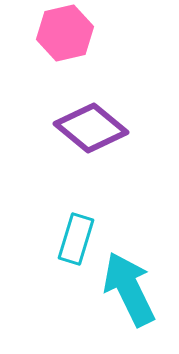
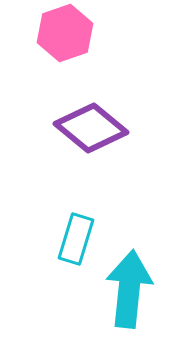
pink hexagon: rotated 6 degrees counterclockwise
cyan arrow: rotated 32 degrees clockwise
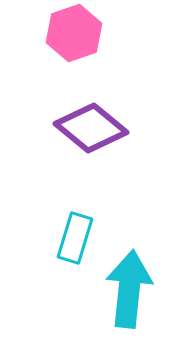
pink hexagon: moved 9 px right
cyan rectangle: moved 1 px left, 1 px up
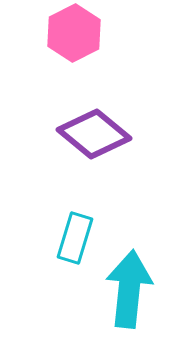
pink hexagon: rotated 8 degrees counterclockwise
purple diamond: moved 3 px right, 6 px down
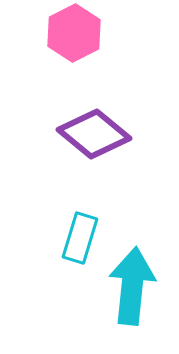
cyan rectangle: moved 5 px right
cyan arrow: moved 3 px right, 3 px up
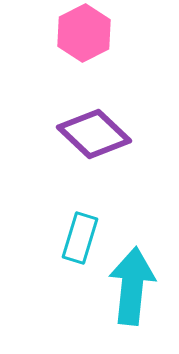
pink hexagon: moved 10 px right
purple diamond: rotated 4 degrees clockwise
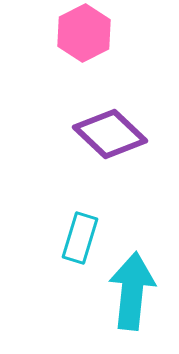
purple diamond: moved 16 px right
cyan arrow: moved 5 px down
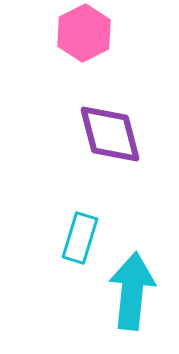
purple diamond: rotated 32 degrees clockwise
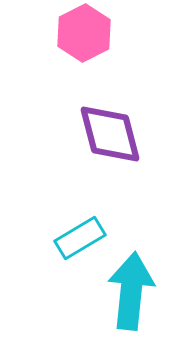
cyan rectangle: rotated 42 degrees clockwise
cyan arrow: moved 1 px left
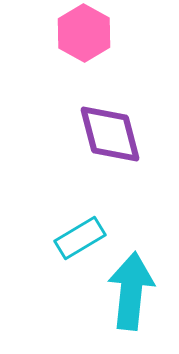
pink hexagon: rotated 4 degrees counterclockwise
